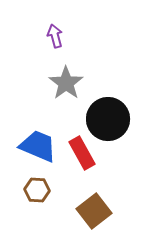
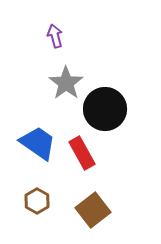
black circle: moved 3 px left, 10 px up
blue trapezoid: moved 3 px up; rotated 12 degrees clockwise
brown hexagon: moved 11 px down; rotated 25 degrees clockwise
brown square: moved 1 px left, 1 px up
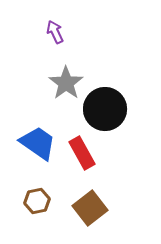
purple arrow: moved 4 px up; rotated 10 degrees counterclockwise
brown hexagon: rotated 20 degrees clockwise
brown square: moved 3 px left, 2 px up
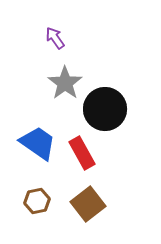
purple arrow: moved 6 px down; rotated 10 degrees counterclockwise
gray star: moved 1 px left
brown square: moved 2 px left, 4 px up
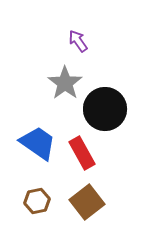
purple arrow: moved 23 px right, 3 px down
brown square: moved 1 px left, 2 px up
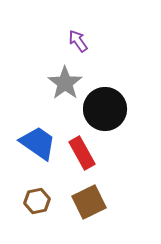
brown square: moved 2 px right; rotated 12 degrees clockwise
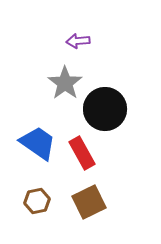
purple arrow: rotated 60 degrees counterclockwise
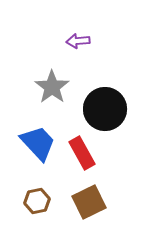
gray star: moved 13 px left, 4 px down
blue trapezoid: rotated 12 degrees clockwise
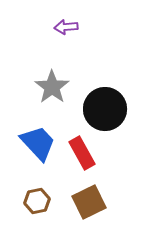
purple arrow: moved 12 px left, 14 px up
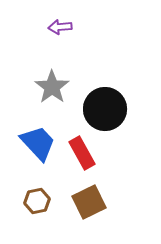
purple arrow: moved 6 px left
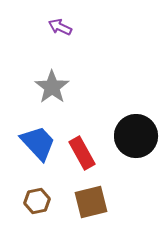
purple arrow: rotated 30 degrees clockwise
black circle: moved 31 px right, 27 px down
brown square: moved 2 px right; rotated 12 degrees clockwise
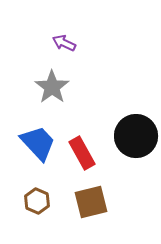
purple arrow: moved 4 px right, 16 px down
brown hexagon: rotated 25 degrees counterclockwise
